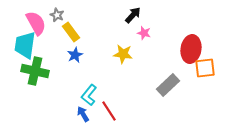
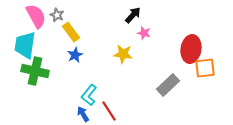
pink semicircle: moved 7 px up
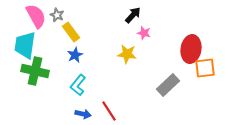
yellow star: moved 4 px right
cyan L-shape: moved 11 px left, 10 px up
blue arrow: rotated 133 degrees clockwise
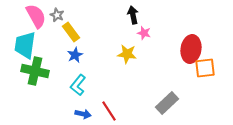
black arrow: rotated 54 degrees counterclockwise
gray rectangle: moved 1 px left, 18 px down
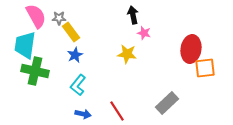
gray star: moved 2 px right, 3 px down; rotated 24 degrees counterclockwise
red line: moved 8 px right
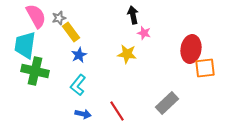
gray star: rotated 16 degrees counterclockwise
blue star: moved 4 px right
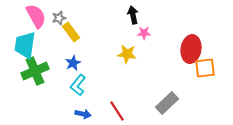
pink star: rotated 16 degrees counterclockwise
blue star: moved 6 px left, 8 px down
green cross: rotated 36 degrees counterclockwise
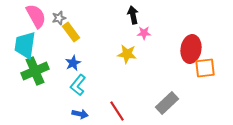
blue arrow: moved 3 px left
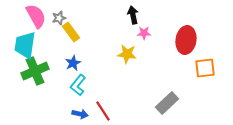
red ellipse: moved 5 px left, 9 px up
red line: moved 14 px left
